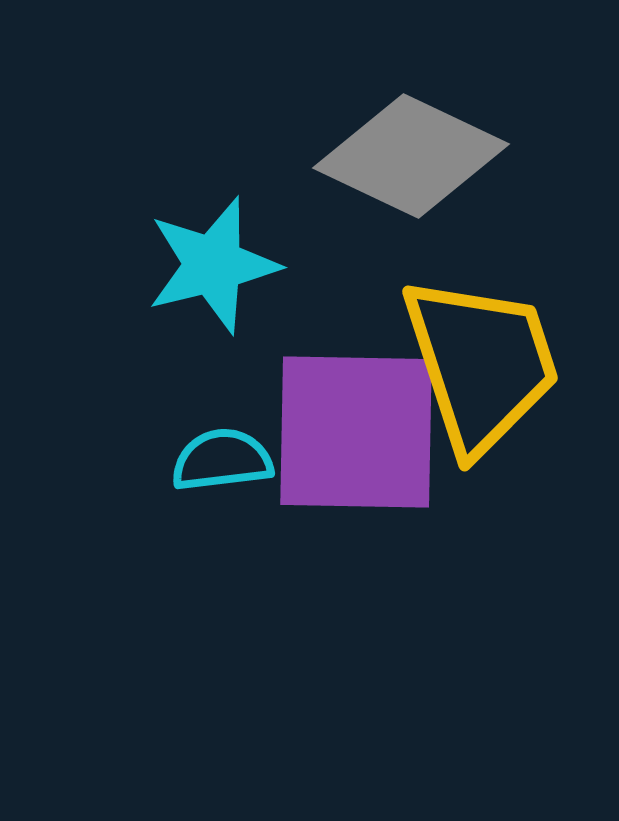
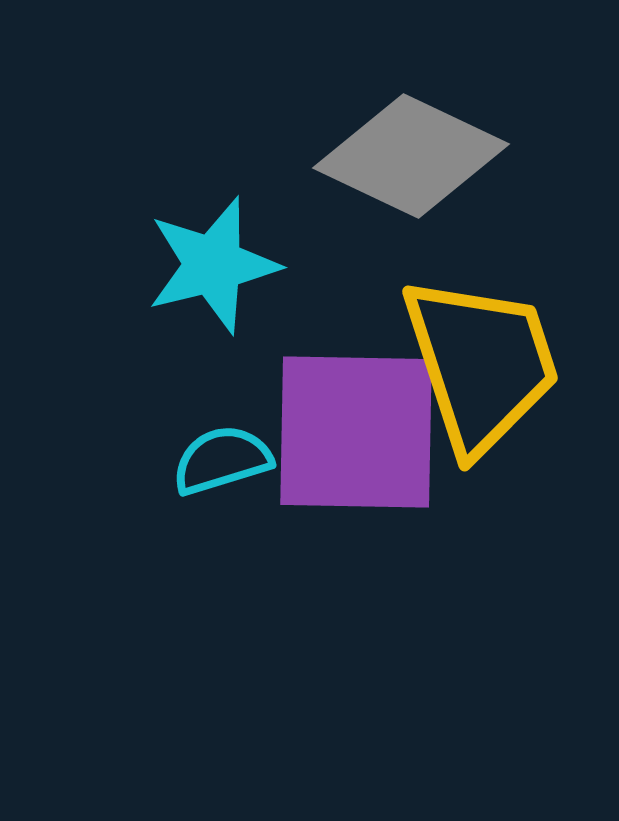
cyan semicircle: rotated 10 degrees counterclockwise
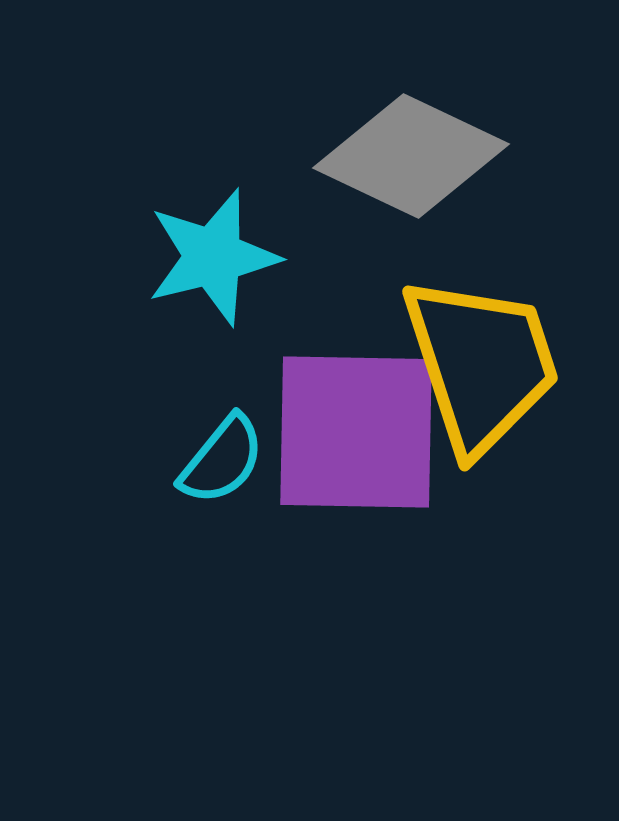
cyan star: moved 8 px up
cyan semicircle: rotated 146 degrees clockwise
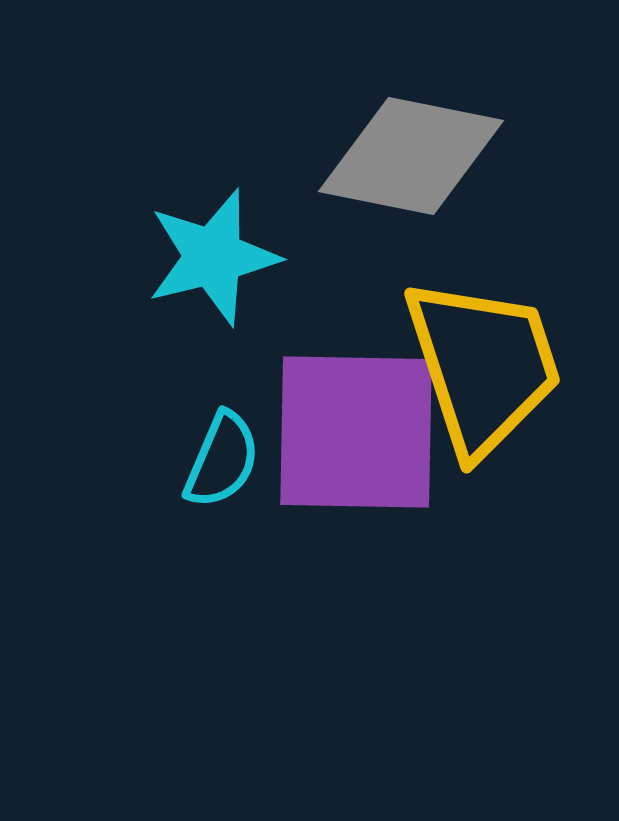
gray diamond: rotated 14 degrees counterclockwise
yellow trapezoid: moved 2 px right, 2 px down
cyan semicircle: rotated 16 degrees counterclockwise
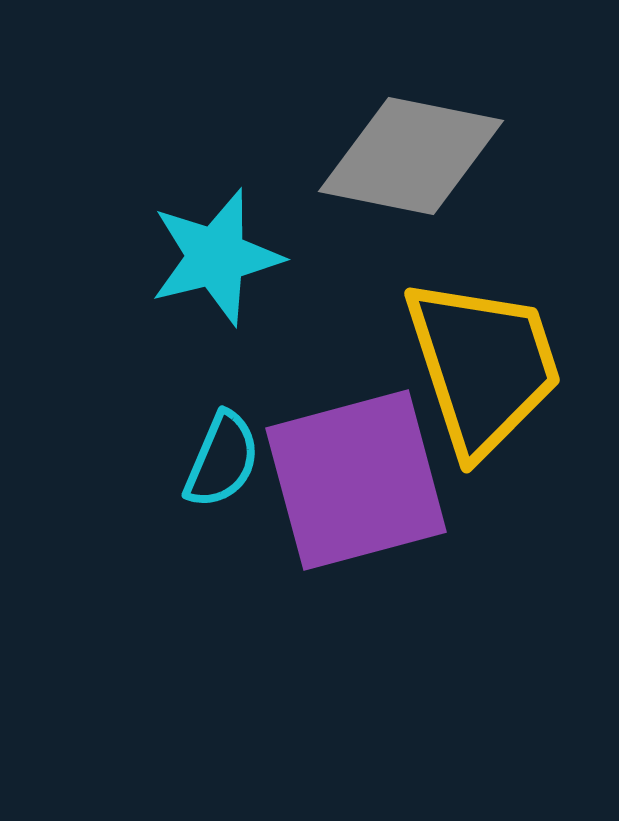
cyan star: moved 3 px right
purple square: moved 48 px down; rotated 16 degrees counterclockwise
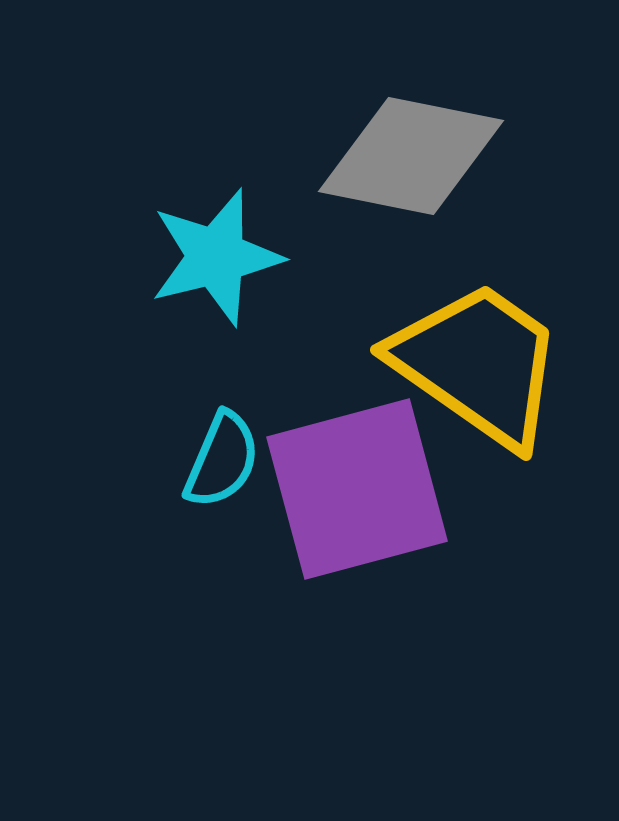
yellow trapezoid: moved 5 px left, 2 px up; rotated 37 degrees counterclockwise
purple square: moved 1 px right, 9 px down
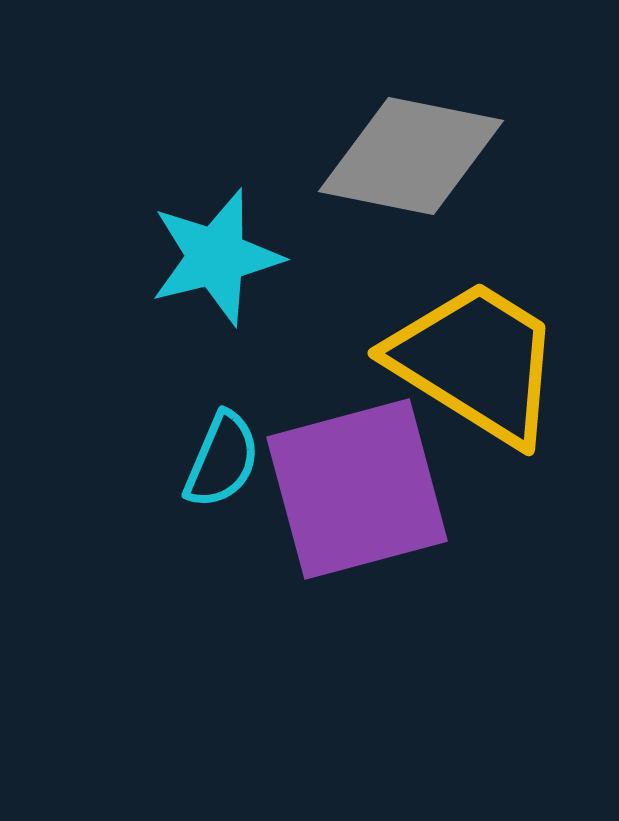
yellow trapezoid: moved 2 px left, 2 px up; rotated 3 degrees counterclockwise
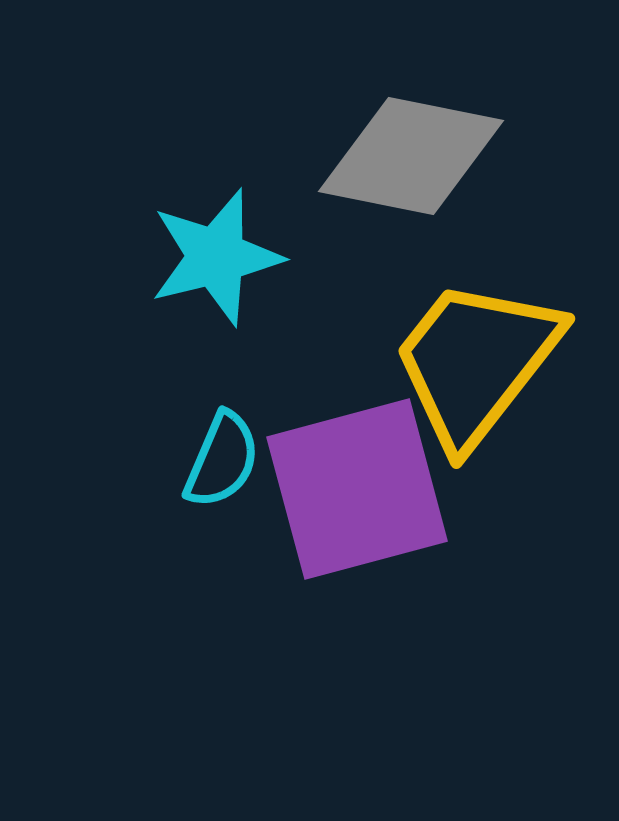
yellow trapezoid: rotated 84 degrees counterclockwise
